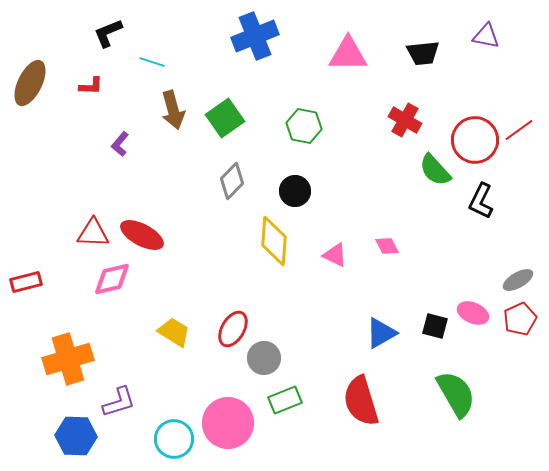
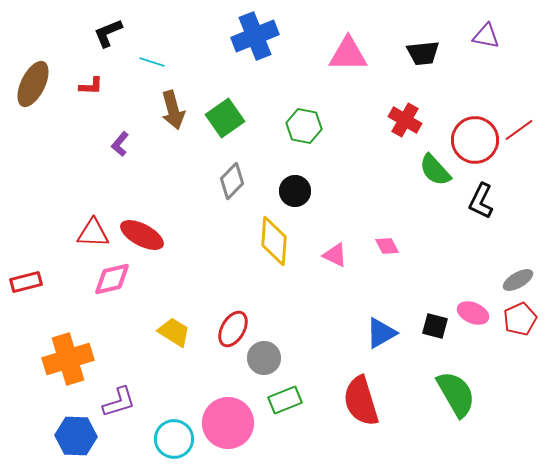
brown ellipse at (30, 83): moved 3 px right, 1 px down
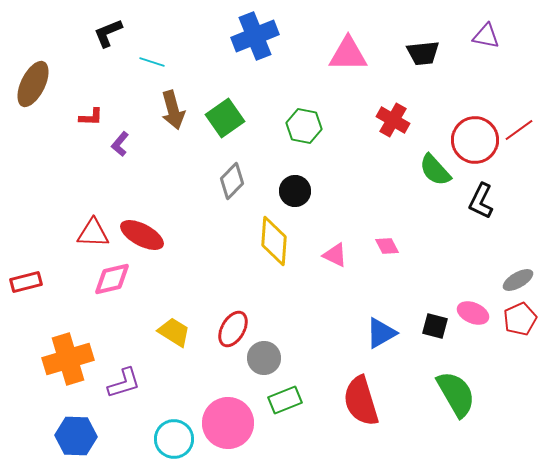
red L-shape at (91, 86): moved 31 px down
red cross at (405, 120): moved 12 px left
purple L-shape at (119, 402): moved 5 px right, 19 px up
